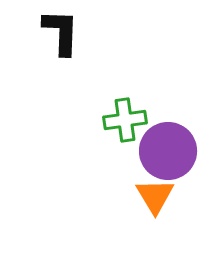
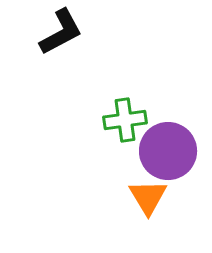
black L-shape: rotated 60 degrees clockwise
orange triangle: moved 7 px left, 1 px down
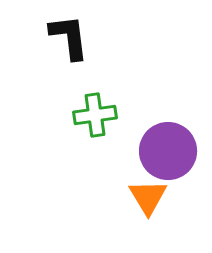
black L-shape: moved 8 px right, 5 px down; rotated 69 degrees counterclockwise
green cross: moved 30 px left, 5 px up
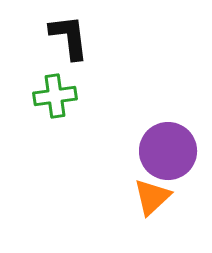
green cross: moved 40 px left, 19 px up
orange triangle: moved 4 px right; rotated 18 degrees clockwise
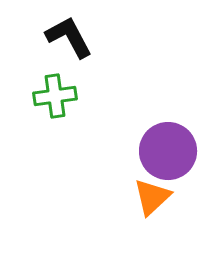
black L-shape: rotated 21 degrees counterclockwise
